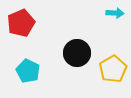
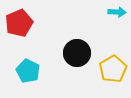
cyan arrow: moved 2 px right, 1 px up
red pentagon: moved 2 px left
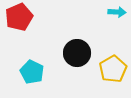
red pentagon: moved 6 px up
cyan pentagon: moved 4 px right, 1 px down
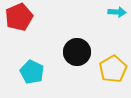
black circle: moved 1 px up
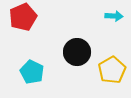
cyan arrow: moved 3 px left, 4 px down
red pentagon: moved 4 px right
yellow pentagon: moved 1 px left, 1 px down
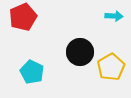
black circle: moved 3 px right
yellow pentagon: moved 1 px left, 3 px up
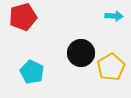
red pentagon: rotated 8 degrees clockwise
black circle: moved 1 px right, 1 px down
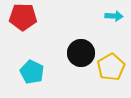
red pentagon: rotated 16 degrees clockwise
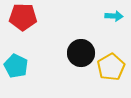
cyan pentagon: moved 16 px left, 6 px up
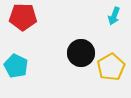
cyan arrow: rotated 108 degrees clockwise
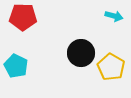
cyan arrow: rotated 96 degrees counterclockwise
yellow pentagon: rotated 12 degrees counterclockwise
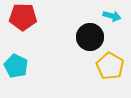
cyan arrow: moved 2 px left
black circle: moved 9 px right, 16 px up
yellow pentagon: moved 1 px left, 1 px up
